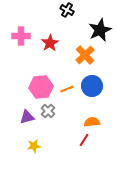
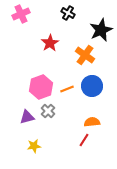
black cross: moved 1 px right, 3 px down
black star: moved 1 px right
pink cross: moved 22 px up; rotated 24 degrees counterclockwise
orange cross: rotated 12 degrees counterclockwise
pink hexagon: rotated 15 degrees counterclockwise
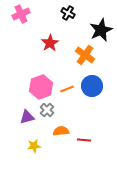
gray cross: moved 1 px left, 1 px up
orange semicircle: moved 31 px left, 9 px down
red line: rotated 64 degrees clockwise
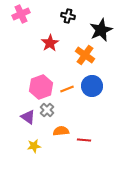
black cross: moved 3 px down; rotated 16 degrees counterclockwise
purple triangle: moved 1 px right; rotated 49 degrees clockwise
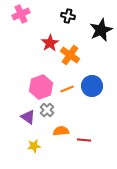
orange cross: moved 15 px left
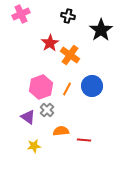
black star: rotated 10 degrees counterclockwise
orange line: rotated 40 degrees counterclockwise
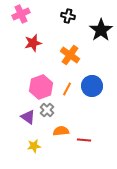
red star: moved 17 px left; rotated 18 degrees clockwise
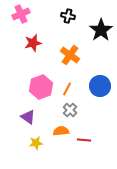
blue circle: moved 8 px right
gray cross: moved 23 px right
yellow star: moved 2 px right, 3 px up
